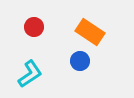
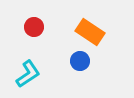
cyan L-shape: moved 2 px left
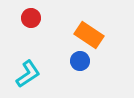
red circle: moved 3 px left, 9 px up
orange rectangle: moved 1 px left, 3 px down
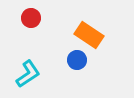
blue circle: moved 3 px left, 1 px up
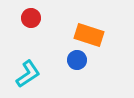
orange rectangle: rotated 16 degrees counterclockwise
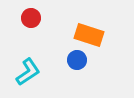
cyan L-shape: moved 2 px up
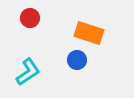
red circle: moved 1 px left
orange rectangle: moved 2 px up
